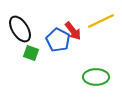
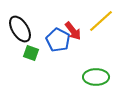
yellow line: rotated 16 degrees counterclockwise
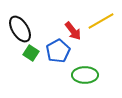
yellow line: rotated 12 degrees clockwise
blue pentagon: moved 11 px down; rotated 15 degrees clockwise
green square: rotated 14 degrees clockwise
green ellipse: moved 11 px left, 2 px up
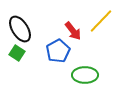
yellow line: rotated 16 degrees counterclockwise
green square: moved 14 px left
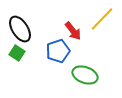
yellow line: moved 1 px right, 2 px up
blue pentagon: rotated 10 degrees clockwise
green ellipse: rotated 20 degrees clockwise
